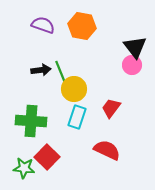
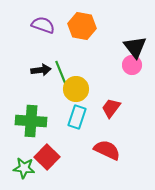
yellow circle: moved 2 px right
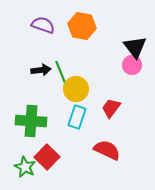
green star: moved 1 px right, 1 px up; rotated 20 degrees clockwise
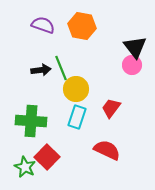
green line: moved 5 px up
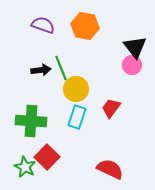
orange hexagon: moved 3 px right
red semicircle: moved 3 px right, 19 px down
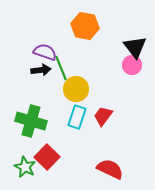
purple semicircle: moved 2 px right, 27 px down
red trapezoid: moved 8 px left, 8 px down
green cross: rotated 12 degrees clockwise
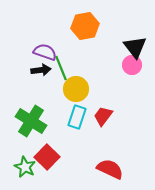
orange hexagon: rotated 20 degrees counterclockwise
green cross: rotated 16 degrees clockwise
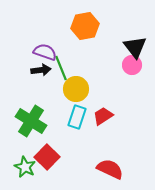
red trapezoid: rotated 20 degrees clockwise
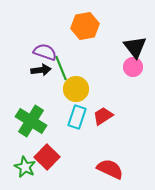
pink circle: moved 1 px right, 2 px down
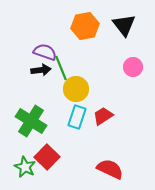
black triangle: moved 11 px left, 22 px up
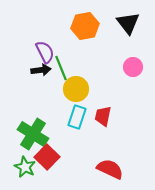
black triangle: moved 4 px right, 2 px up
purple semicircle: rotated 45 degrees clockwise
red trapezoid: rotated 45 degrees counterclockwise
green cross: moved 2 px right, 13 px down
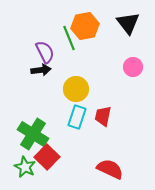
green line: moved 8 px right, 30 px up
